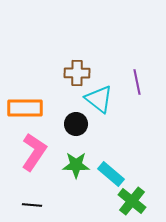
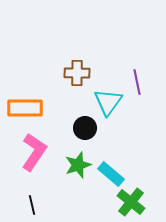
cyan triangle: moved 9 px right, 3 px down; rotated 28 degrees clockwise
black circle: moved 9 px right, 4 px down
green star: moved 2 px right; rotated 20 degrees counterclockwise
green cross: moved 1 px left, 1 px down
black line: rotated 72 degrees clockwise
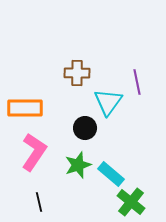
black line: moved 7 px right, 3 px up
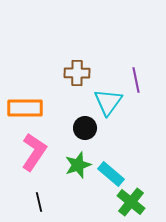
purple line: moved 1 px left, 2 px up
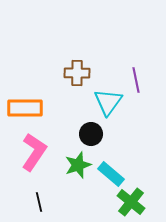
black circle: moved 6 px right, 6 px down
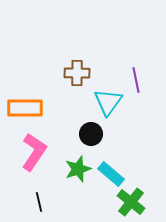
green star: moved 4 px down
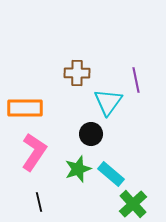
green cross: moved 2 px right, 2 px down; rotated 8 degrees clockwise
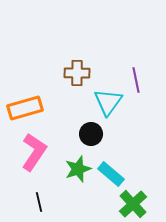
orange rectangle: rotated 16 degrees counterclockwise
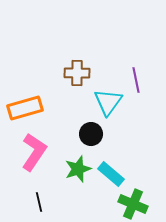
green cross: rotated 24 degrees counterclockwise
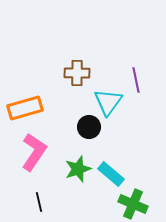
black circle: moved 2 px left, 7 px up
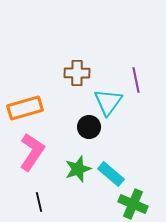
pink L-shape: moved 2 px left
